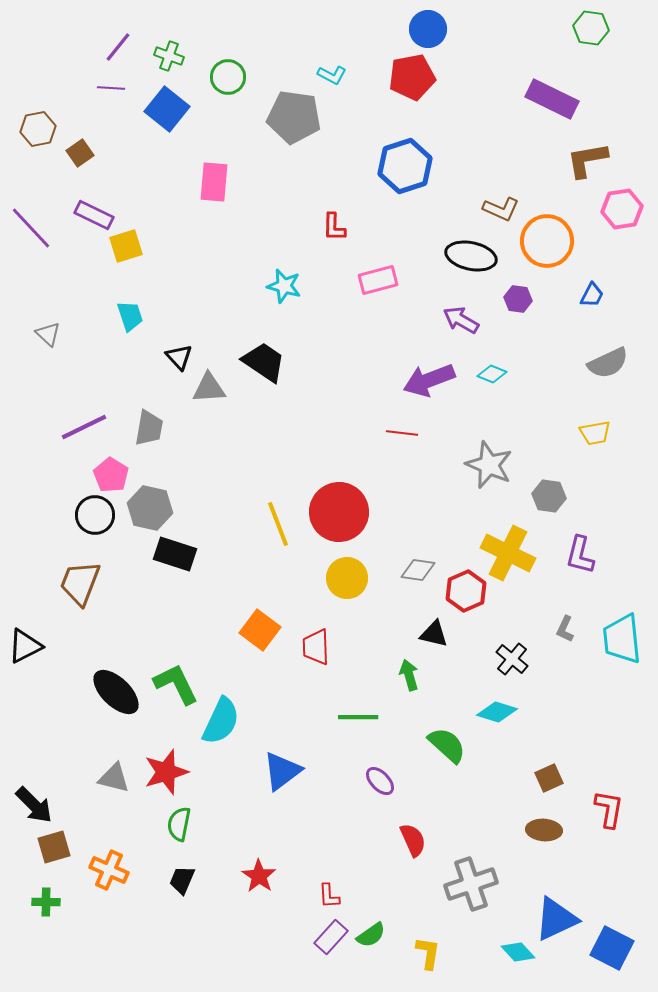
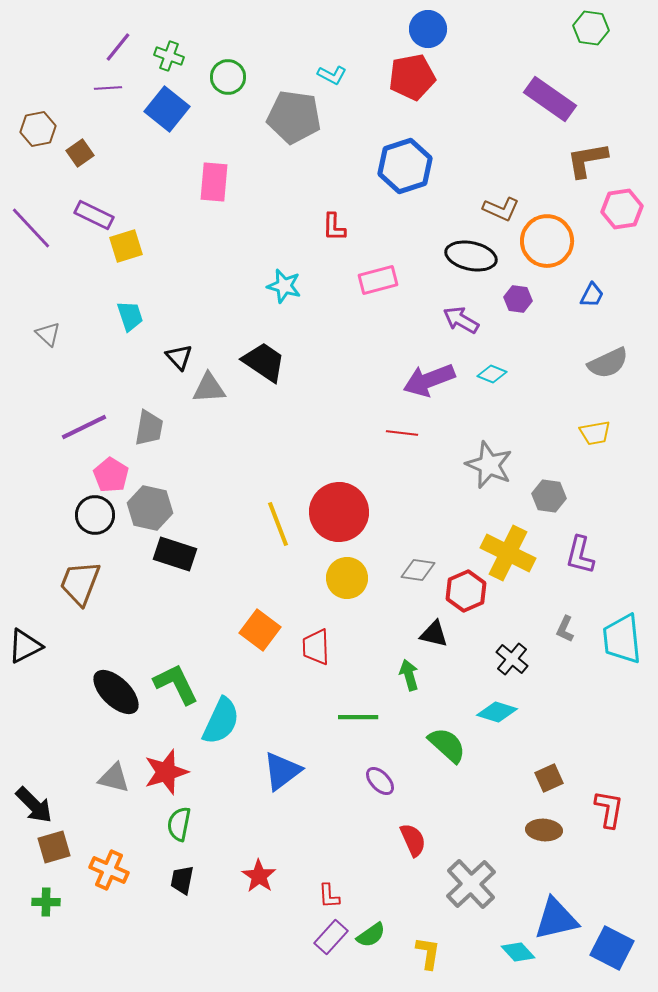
purple line at (111, 88): moved 3 px left; rotated 8 degrees counterclockwise
purple rectangle at (552, 99): moved 2 px left; rotated 9 degrees clockwise
black trapezoid at (182, 880): rotated 12 degrees counterclockwise
gray cross at (471, 884): rotated 24 degrees counterclockwise
blue triangle at (556, 919): rotated 12 degrees clockwise
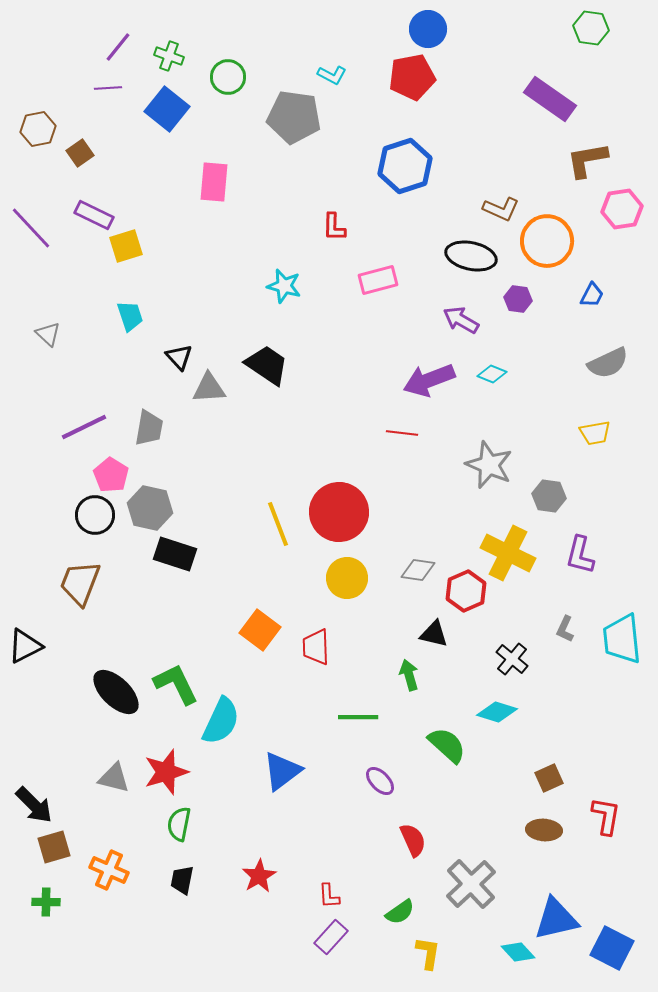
black trapezoid at (264, 362): moved 3 px right, 3 px down
red L-shape at (609, 809): moved 3 px left, 7 px down
red star at (259, 876): rotated 8 degrees clockwise
green semicircle at (371, 935): moved 29 px right, 23 px up
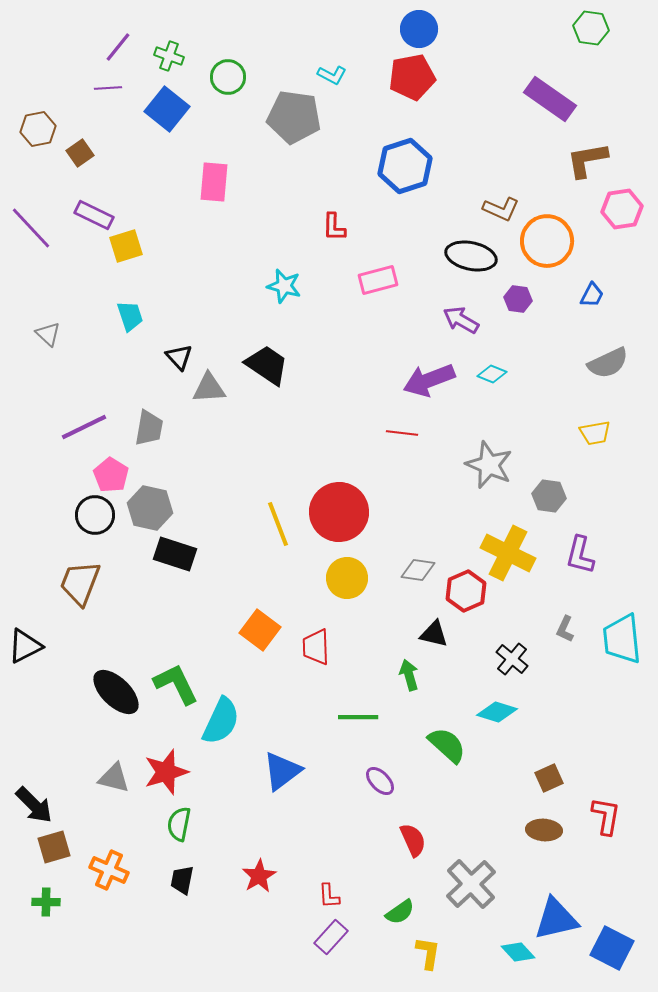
blue circle at (428, 29): moved 9 px left
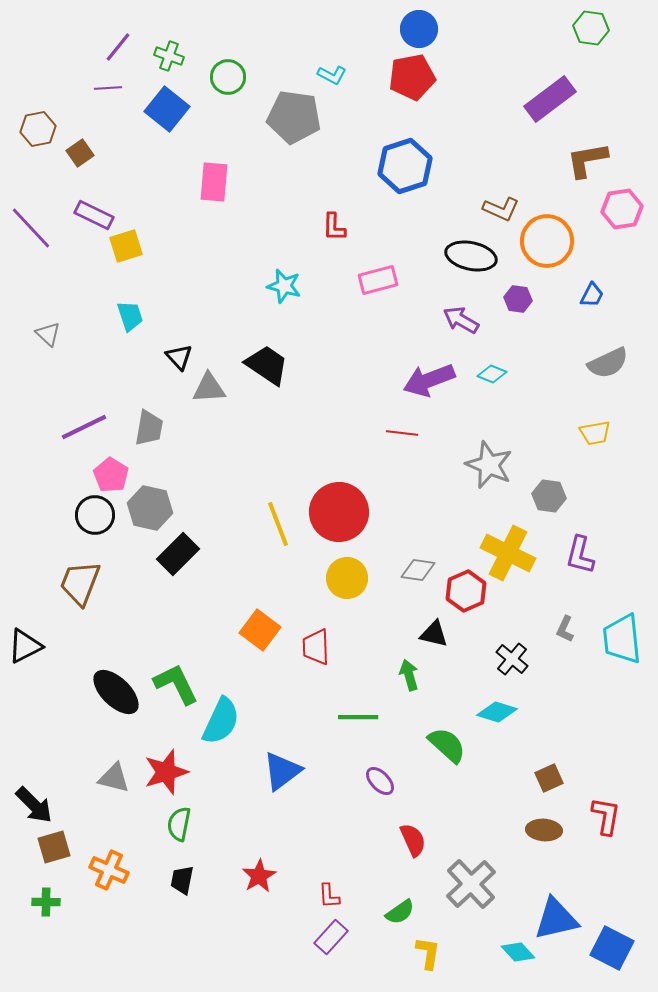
purple rectangle at (550, 99): rotated 72 degrees counterclockwise
black rectangle at (175, 554): moved 3 px right; rotated 63 degrees counterclockwise
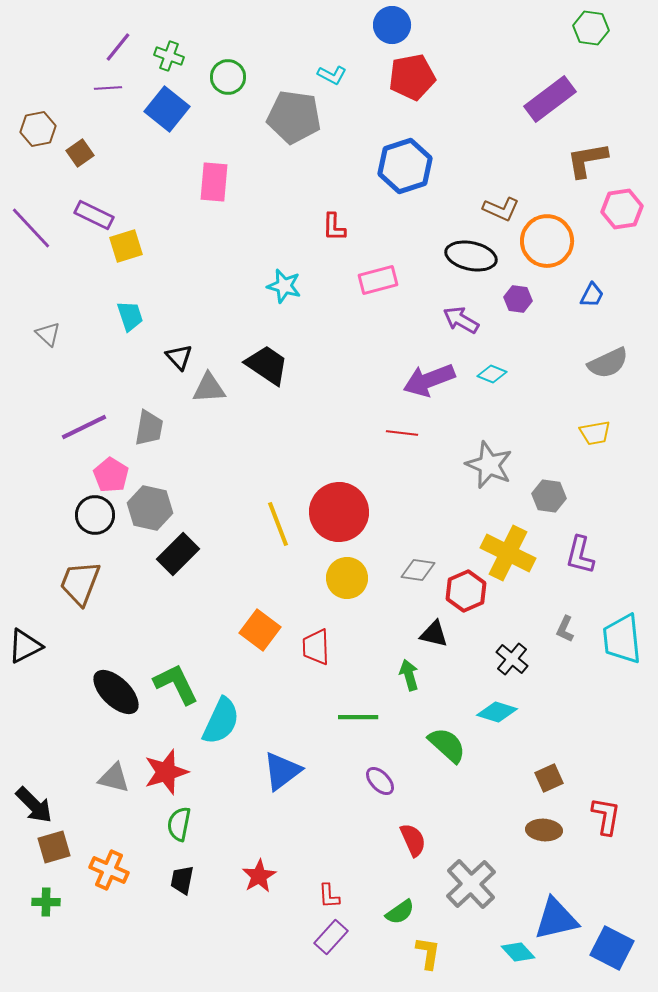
blue circle at (419, 29): moved 27 px left, 4 px up
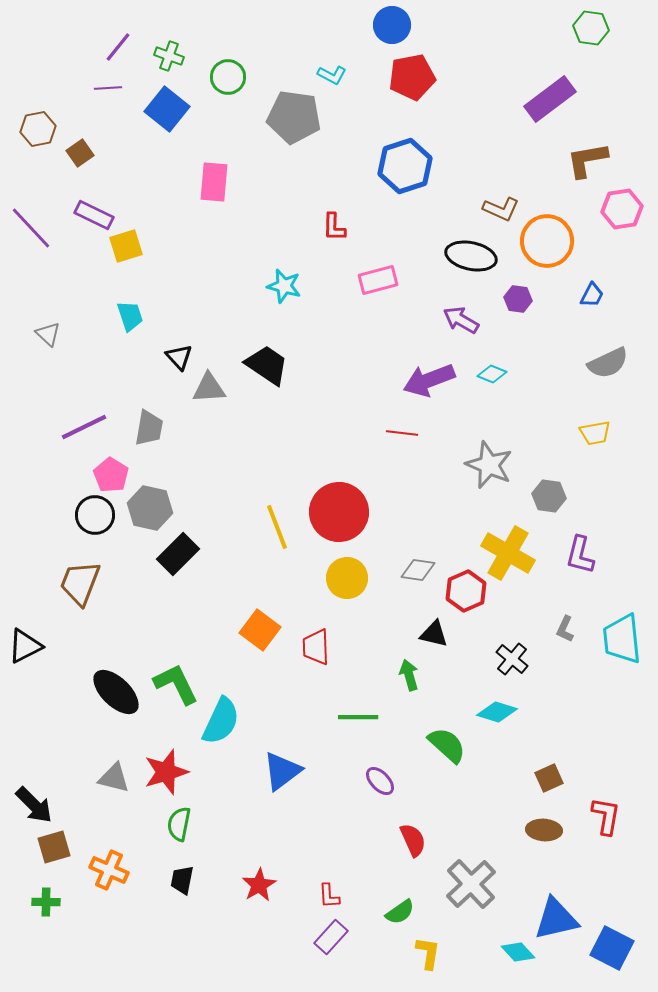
yellow line at (278, 524): moved 1 px left, 3 px down
yellow cross at (508, 553): rotated 4 degrees clockwise
red star at (259, 876): moved 9 px down
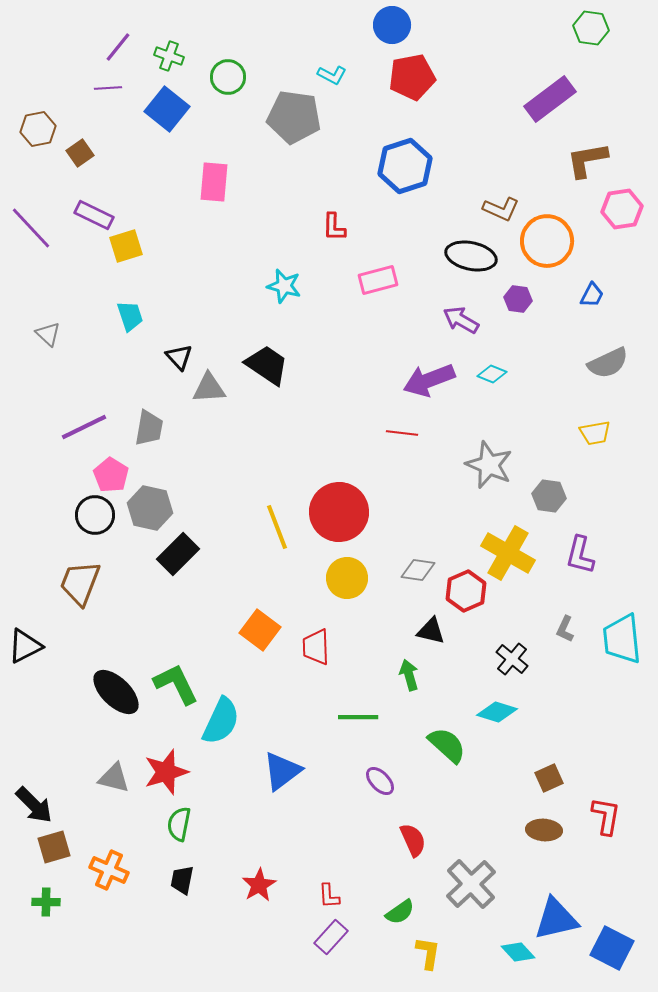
black triangle at (434, 634): moved 3 px left, 3 px up
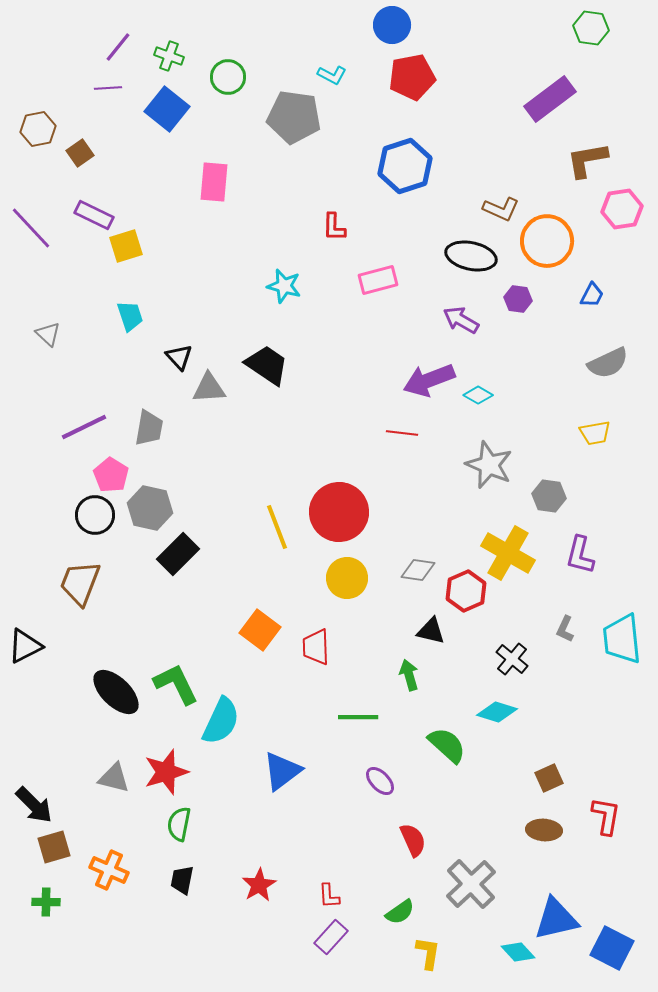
cyan diamond at (492, 374): moved 14 px left, 21 px down; rotated 8 degrees clockwise
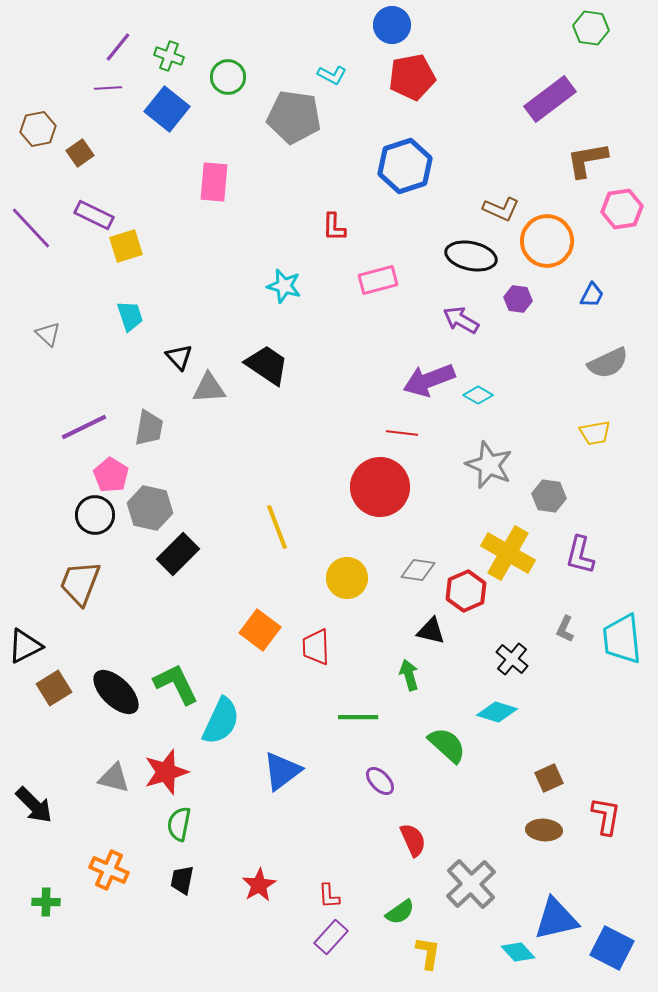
red circle at (339, 512): moved 41 px right, 25 px up
brown square at (54, 847): moved 159 px up; rotated 16 degrees counterclockwise
